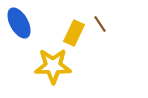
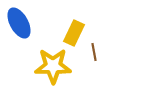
brown line: moved 6 px left, 28 px down; rotated 24 degrees clockwise
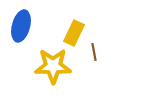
blue ellipse: moved 2 px right, 3 px down; rotated 44 degrees clockwise
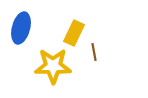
blue ellipse: moved 2 px down
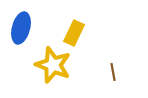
brown line: moved 19 px right, 20 px down
yellow star: moved 1 px up; rotated 21 degrees clockwise
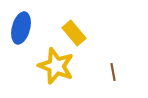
yellow rectangle: rotated 65 degrees counterclockwise
yellow star: moved 3 px right, 1 px down
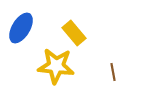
blue ellipse: rotated 16 degrees clockwise
yellow star: rotated 15 degrees counterclockwise
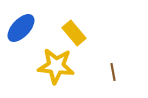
blue ellipse: rotated 12 degrees clockwise
